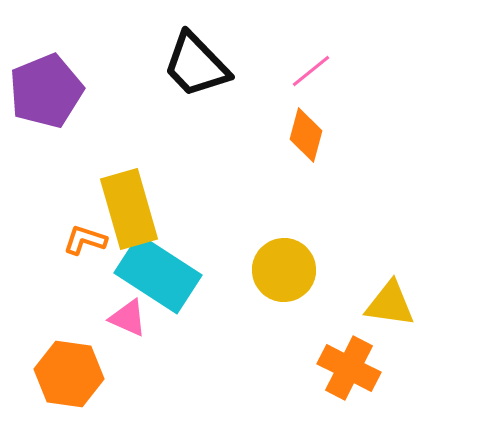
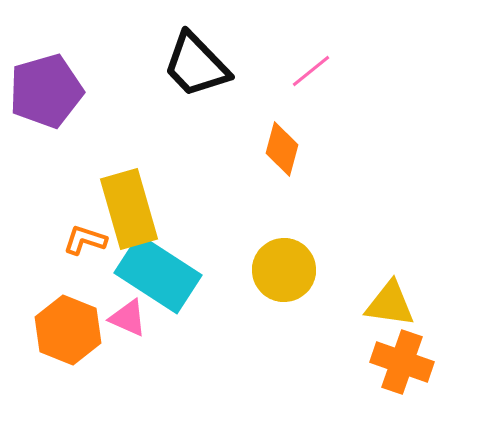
purple pentagon: rotated 6 degrees clockwise
orange diamond: moved 24 px left, 14 px down
orange cross: moved 53 px right, 6 px up; rotated 8 degrees counterclockwise
orange hexagon: moved 1 px left, 44 px up; rotated 14 degrees clockwise
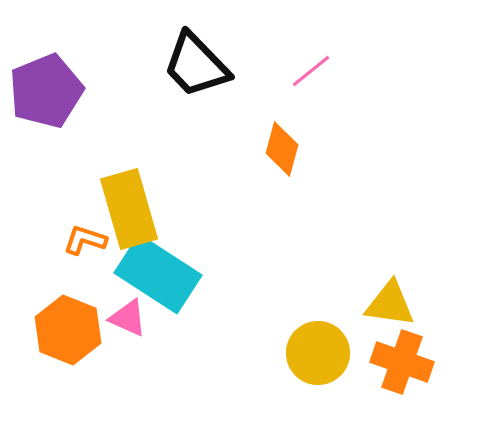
purple pentagon: rotated 6 degrees counterclockwise
yellow circle: moved 34 px right, 83 px down
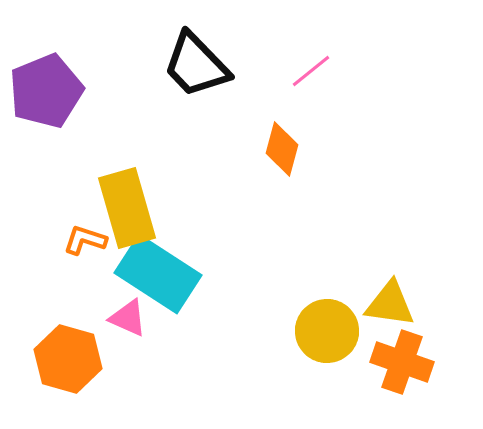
yellow rectangle: moved 2 px left, 1 px up
orange hexagon: moved 29 px down; rotated 6 degrees counterclockwise
yellow circle: moved 9 px right, 22 px up
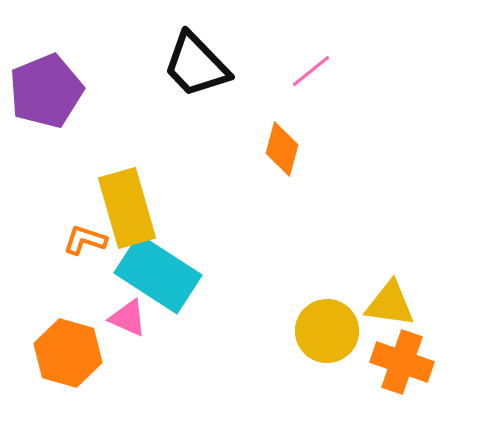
orange hexagon: moved 6 px up
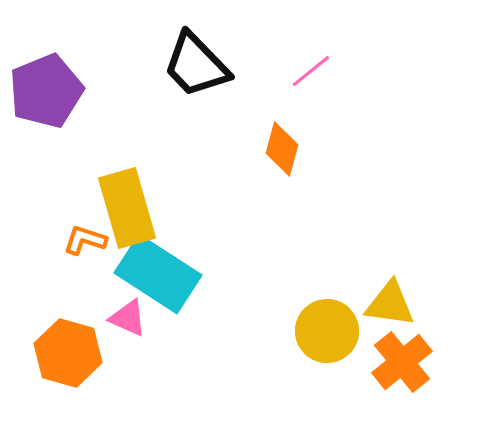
orange cross: rotated 32 degrees clockwise
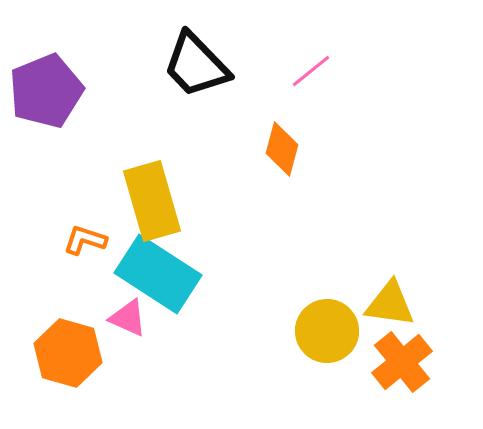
yellow rectangle: moved 25 px right, 7 px up
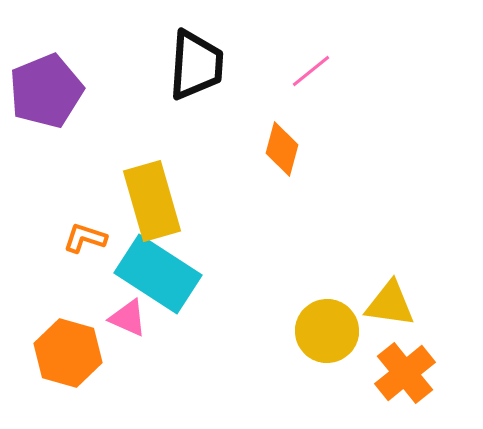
black trapezoid: rotated 132 degrees counterclockwise
orange L-shape: moved 2 px up
orange cross: moved 3 px right, 11 px down
